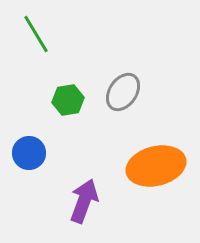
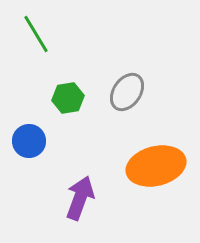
gray ellipse: moved 4 px right
green hexagon: moved 2 px up
blue circle: moved 12 px up
purple arrow: moved 4 px left, 3 px up
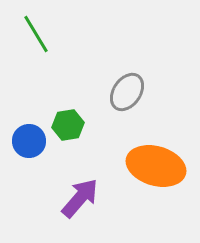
green hexagon: moved 27 px down
orange ellipse: rotated 30 degrees clockwise
purple arrow: rotated 21 degrees clockwise
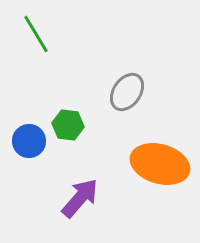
green hexagon: rotated 16 degrees clockwise
orange ellipse: moved 4 px right, 2 px up
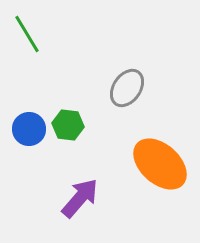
green line: moved 9 px left
gray ellipse: moved 4 px up
blue circle: moved 12 px up
orange ellipse: rotated 26 degrees clockwise
